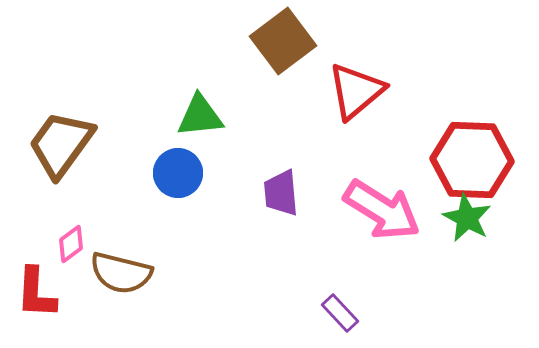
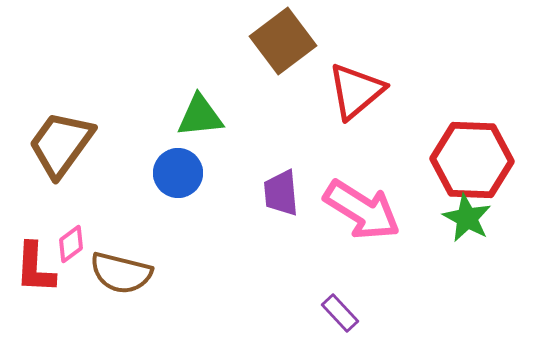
pink arrow: moved 20 px left
red L-shape: moved 1 px left, 25 px up
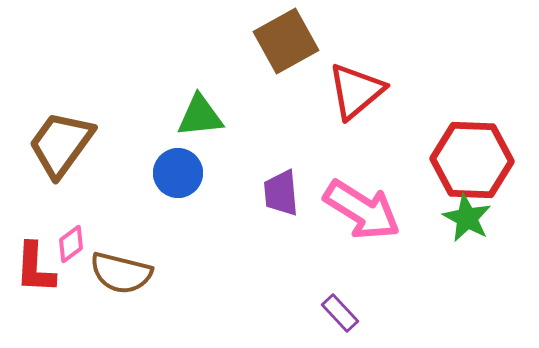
brown square: moved 3 px right; rotated 8 degrees clockwise
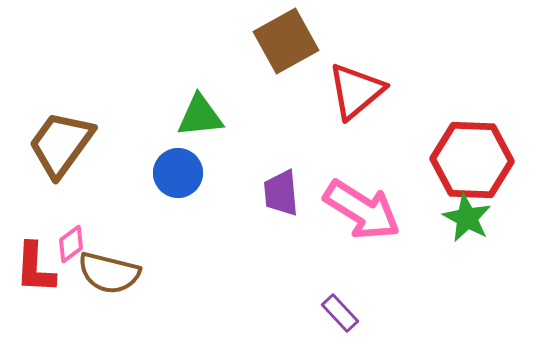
brown semicircle: moved 12 px left
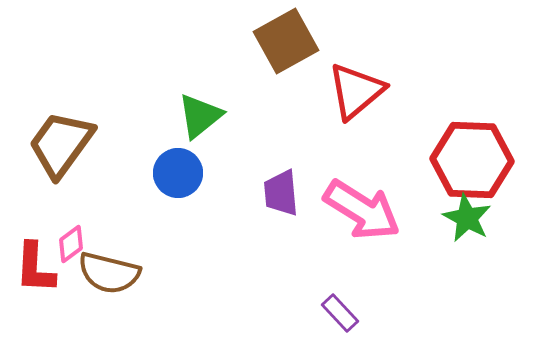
green triangle: rotated 33 degrees counterclockwise
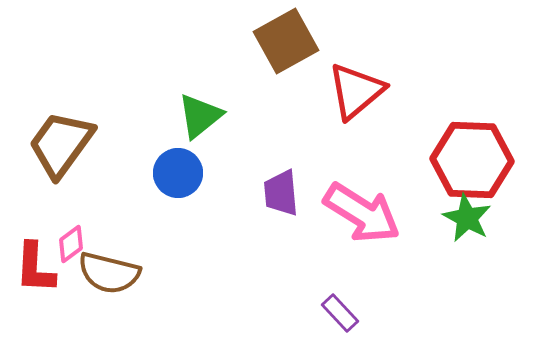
pink arrow: moved 3 px down
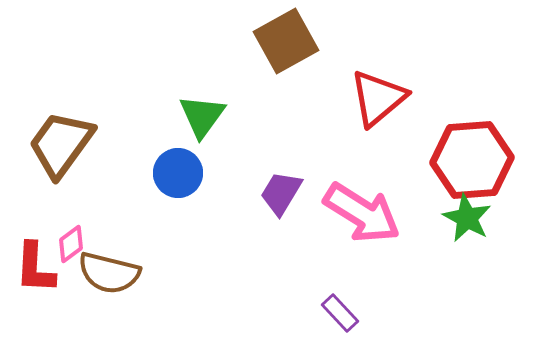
red triangle: moved 22 px right, 7 px down
green triangle: moved 2 px right; rotated 15 degrees counterclockwise
red hexagon: rotated 6 degrees counterclockwise
purple trapezoid: rotated 36 degrees clockwise
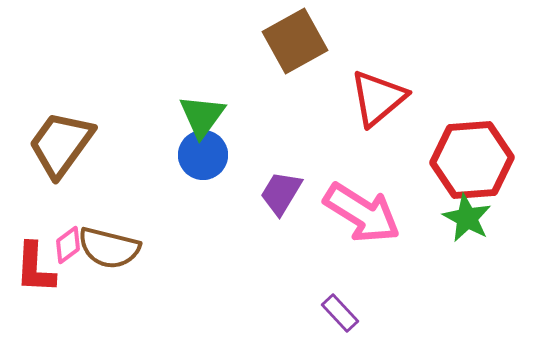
brown square: moved 9 px right
blue circle: moved 25 px right, 18 px up
pink diamond: moved 3 px left, 1 px down
brown semicircle: moved 25 px up
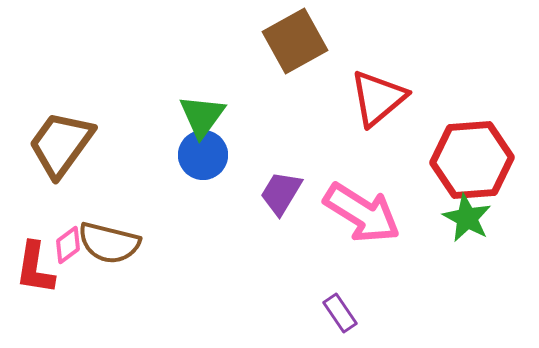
brown semicircle: moved 5 px up
red L-shape: rotated 6 degrees clockwise
purple rectangle: rotated 9 degrees clockwise
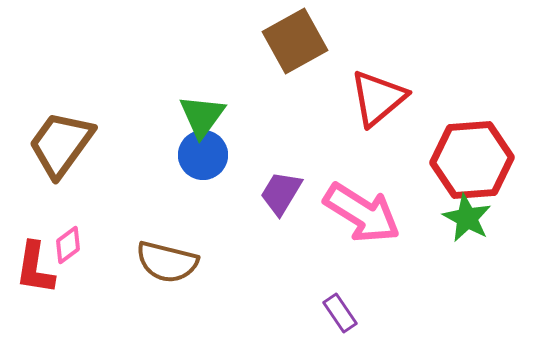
brown semicircle: moved 58 px right, 19 px down
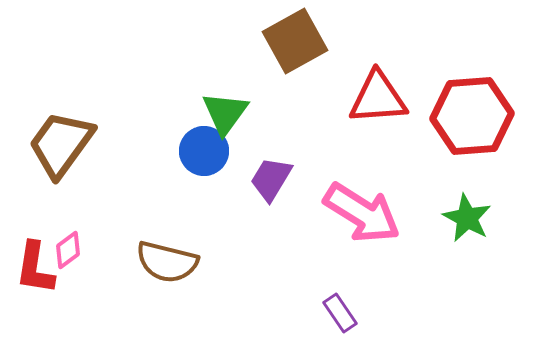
red triangle: rotated 36 degrees clockwise
green triangle: moved 23 px right, 3 px up
blue circle: moved 1 px right, 4 px up
red hexagon: moved 44 px up
purple trapezoid: moved 10 px left, 14 px up
pink diamond: moved 5 px down
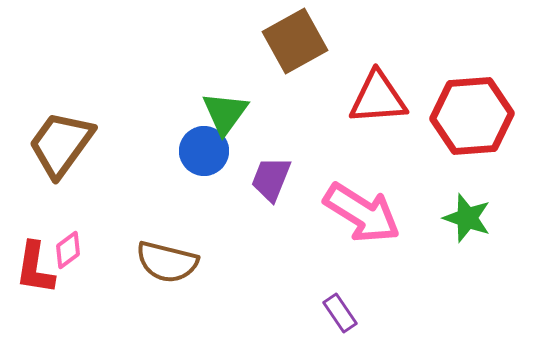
purple trapezoid: rotated 9 degrees counterclockwise
green star: rotated 9 degrees counterclockwise
